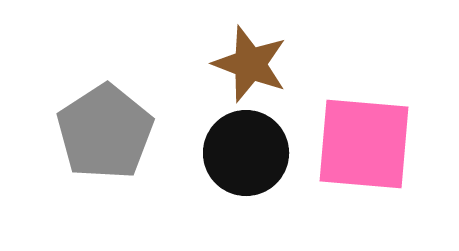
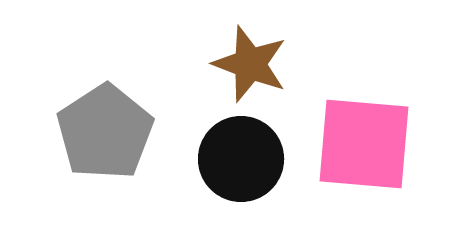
black circle: moved 5 px left, 6 px down
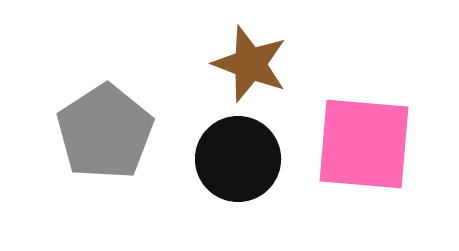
black circle: moved 3 px left
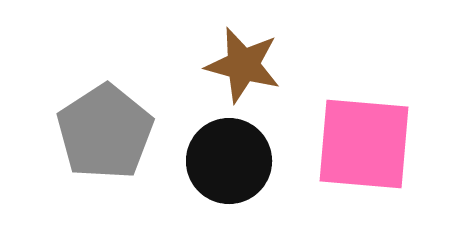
brown star: moved 7 px left, 1 px down; rotated 6 degrees counterclockwise
black circle: moved 9 px left, 2 px down
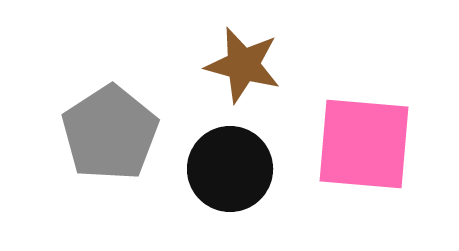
gray pentagon: moved 5 px right, 1 px down
black circle: moved 1 px right, 8 px down
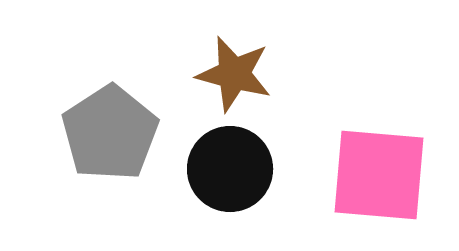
brown star: moved 9 px left, 9 px down
pink square: moved 15 px right, 31 px down
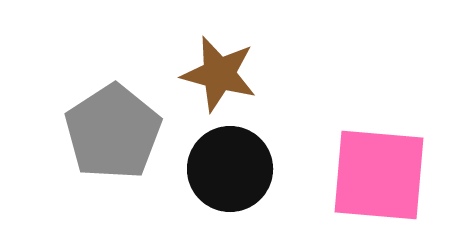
brown star: moved 15 px left
gray pentagon: moved 3 px right, 1 px up
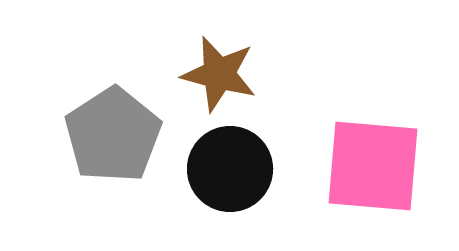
gray pentagon: moved 3 px down
pink square: moved 6 px left, 9 px up
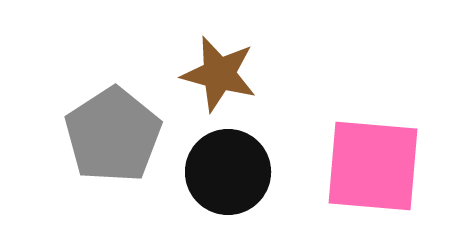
black circle: moved 2 px left, 3 px down
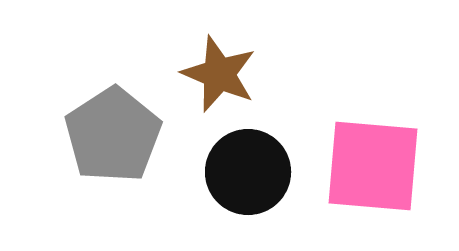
brown star: rotated 8 degrees clockwise
black circle: moved 20 px right
